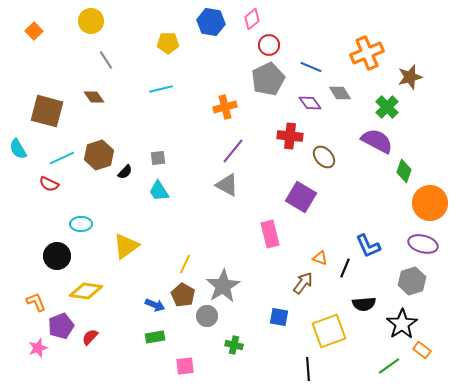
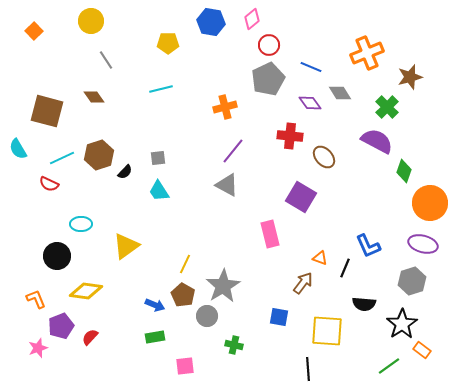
orange L-shape at (36, 302): moved 3 px up
black semicircle at (364, 304): rotated 10 degrees clockwise
yellow square at (329, 331): moved 2 px left; rotated 24 degrees clockwise
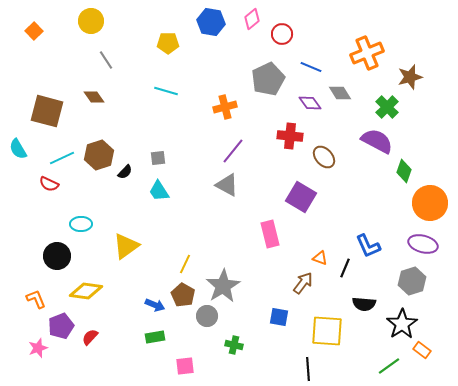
red circle at (269, 45): moved 13 px right, 11 px up
cyan line at (161, 89): moved 5 px right, 2 px down; rotated 30 degrees clockwise
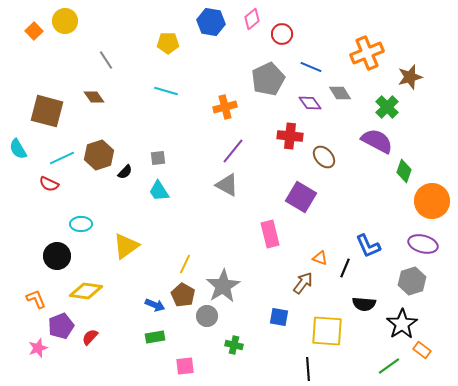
yellow circle at (91, 21): moved 26 px left
orange circle at (430, 203): moved 2 px right, 2 px up
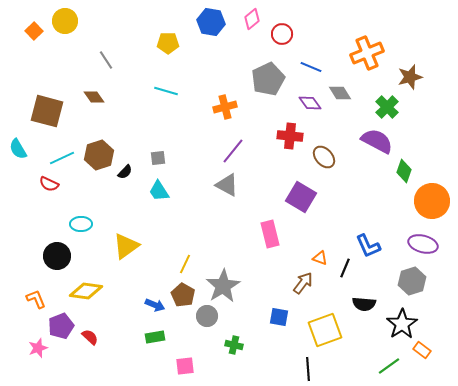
yellow square at (327, 331): moved 2 px left, 1 px up; rotated 24 degrees counterclockwise
red semicircle at (90, 337): rotated 90 degrees clockwise
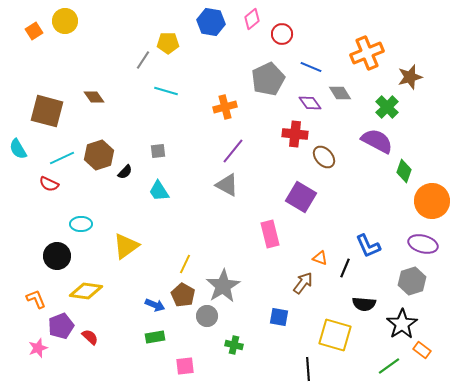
orange square at (34, 31): rotated 12 degrees clockwise
gray line at (106, 60): moved 37 px right; rotated 66 degrees clockwise
red cross at (290, 136): moved 5 px right, 2 px up
gray square at (158, 158): moved 7 px up
yellow square at (325, 330): moved 10 px right, 5 px down; rotated 36 degrees clockwise
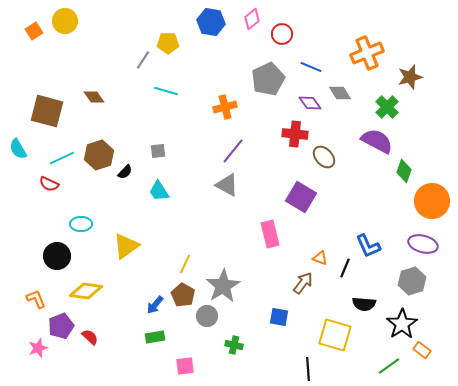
blue arrow at (155, 305): rotated 108 degrees clockwise
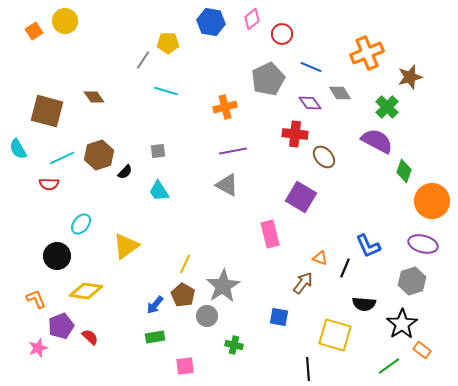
purple line at (233, 151): rotated 40 degrees clockwise
red semicircle at (49, 184): rotated 24 degrees counterclockwise
cyan ellipse at (81, 224): rotated 50 degrees counterclockwise
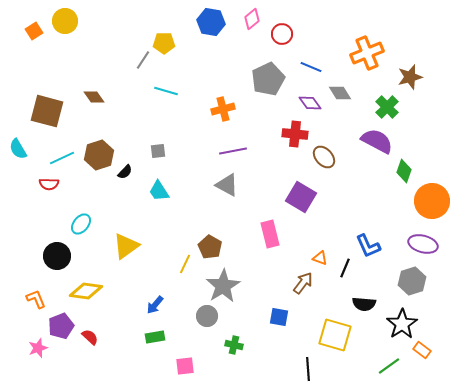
yellow pentagon at (168, 43): moved 4 px left
orange cross at (225, 107): moved 2 px left, 2 px down
brown pentagon at (183, 295): moved 27 px right, 48 px up
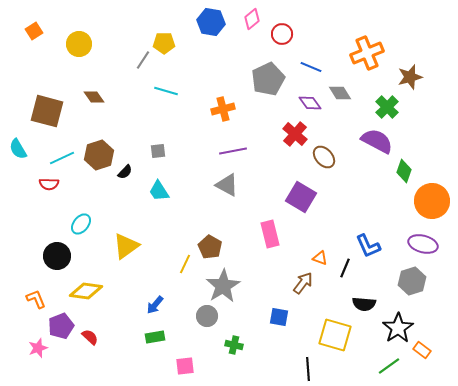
yellow circle at (65, 21): moved 14 px right, 23 px down
red cross at (295, 134): rotated 35 degrees clockwise
black star at (402, 324): moved 4 px left, 4 px down
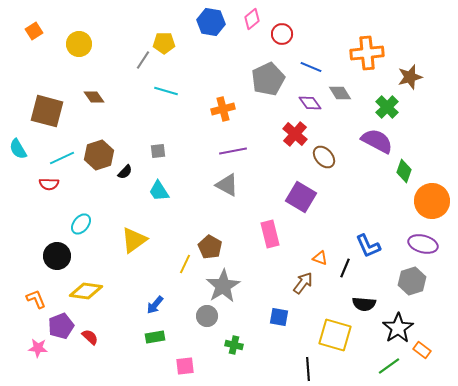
orange cross at (367, 53): rotated 16 degrees clockwise
yellow triangle at (126, 246): moved 8 px right, 6 px up
pink star at (38, 348): rotated 24 degrees clockwise
